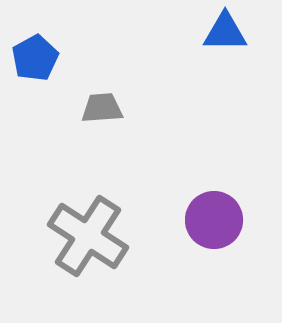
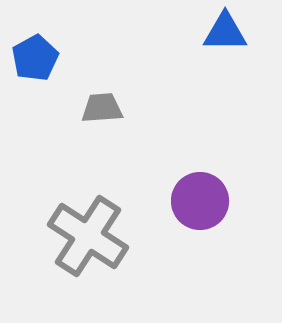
purple circle: moved 14 px left, 19 px up
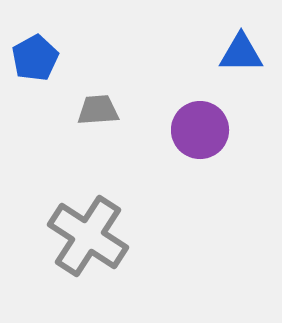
blue triangle: moved 16 px right, 21 px down
gray trapezoid: moved 4 px left, 2 px down
purple circle: moved 71 px up
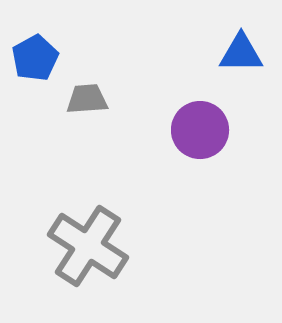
gray trapezoid: moved 11 px left, 11 px up
gray cross: moved 10 px down
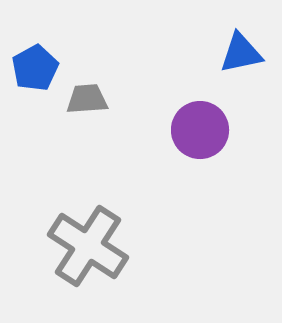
blue triangle: rotated 12 degrees counterclockwise
blue pentagon: moved 10 px down
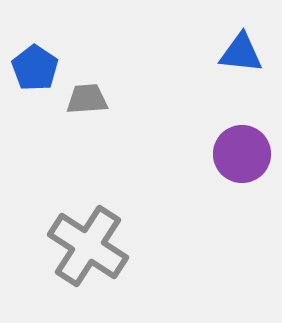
blue triangle: rotated 18 degrees clockwise
blue pentagon: rotated 9 degrees counterclockwise
purple circle: moved 42 px right, 24 px down
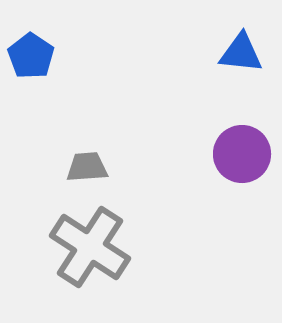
blue pentagon: moved 4 px left, 12 px up
gray trapezoid: moved 68 px down
gray cross: moved 2 px right, 1 px down
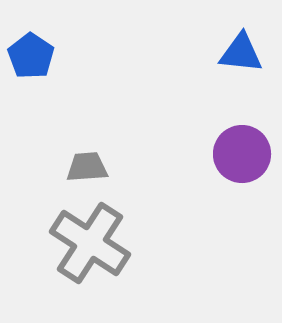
gray cross: moved 4 px up
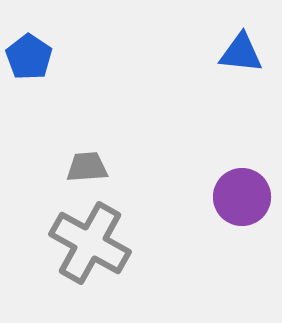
blue pentagon: moved 2 px left, 1 px down
purple circle: moved 43 px down
gray cross: rotated 4 degrees counterclockwise
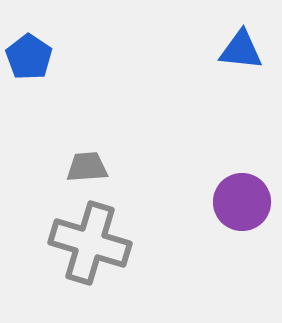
blue triangle: moved 3 px up
purple circle: moved 5 px down
gray cross: rotated 12 degrees counterclockwise
